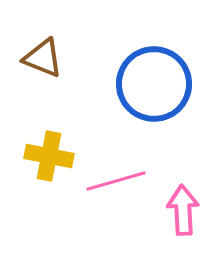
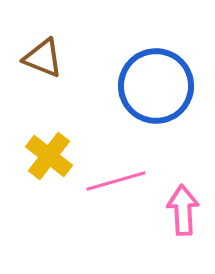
blue circle: moved 2 px right, 2 px down
yellow cross: rotated 27 degrees clockwise
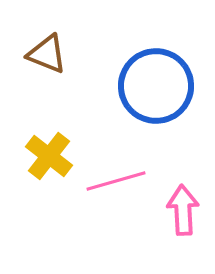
brown triangle: moved 4 px right, 4 px up
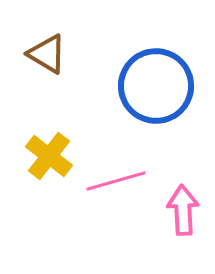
brown triangle: rotated 9 degrees clockwise
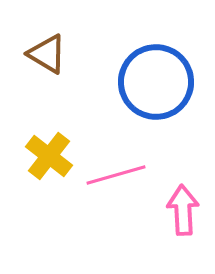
blue circle: moved 4 px up
pink line: moved 6 px up
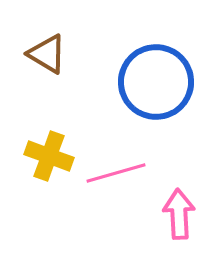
yellow cross: rotated 18 degrees counterclockwise
pink line: moved 2 px up
pink arrow: moved 4 px left, 4 px down
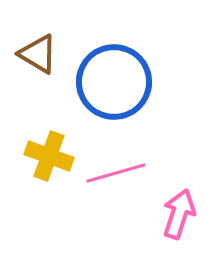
brown triangle: moved 9 px left
blue circle: moved 42 px left
pink arrow: rotated 21 degrees clockwise
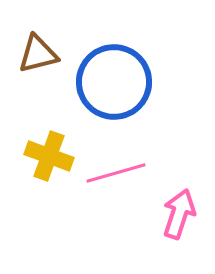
brown triangle: rotated 45 degrees counterclockwise
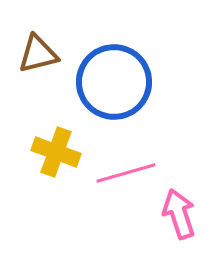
yellow cross: moved 7 px right, 4 px up
pink line: moved 10 px right
pink arrow: rotated 36 degrees counterclockwise
